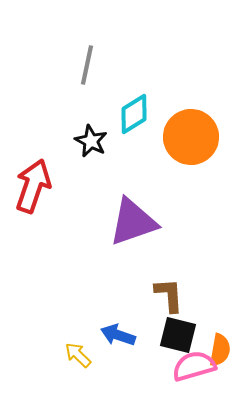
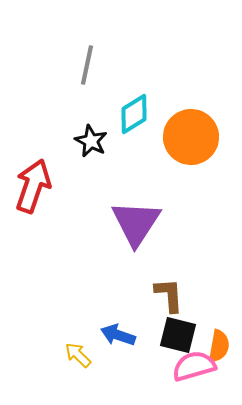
purple triangle: moved 3 px right, 1 px down; rotated 38 degrees counterclockwise
orange semicircle: moved 1 px left, 4 px up
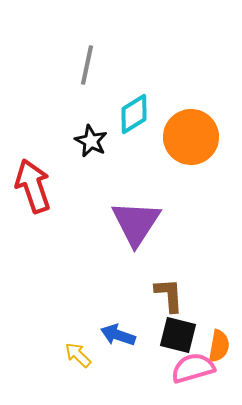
red arrow: rotated 38 degrees counterclockwise
pink semicircle: moved 1 px left, 2 px down
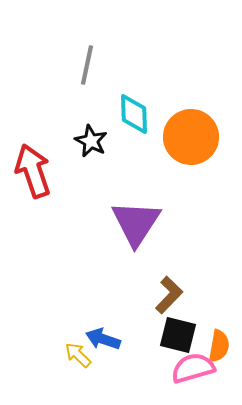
cyan diamond: rotated 60 degrees counterclockwise
red arrow: moved 15 px up
brown L-shape: rotated 48 degrees clockwise
blue arrow: moved 15 px left, 4 px down
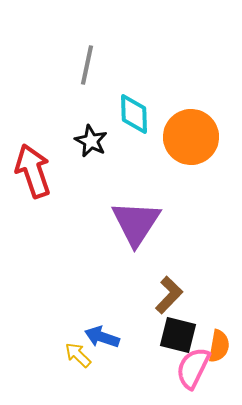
blue arrow: moved 1 px left, 2 px up
pink semicircle: rotated 48 degrees counterclockwise
